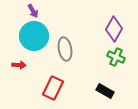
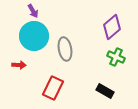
purple diamond: moved 2 px left, 2 px up; rotated 20 degrees clockwise
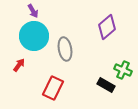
purple diamond: moved 5 px left
green cross: moved 7 px right, 13 px down
red arrow: rotated 56 degrees counterclockwise
black rectangle: moved 1 px right, 6 px up
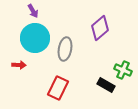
purple diamond: moved 7 px left, 1 px down
cyan circle: moved 1 px right, 2 px down
gray ellipse: rotated 20 degrees clockwise
red arrow: rotated 56 degrees clockwise
red rectangle: moved 5 px right
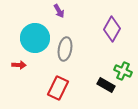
purple arrow: moved 26 px right
purple diamond: moved 12 px right, 1 px down; rotated 20 degrees counterclockwise
green cross: moved 1 px down
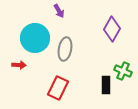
black rectangle: rotated 60 degrees clockwise
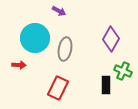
purple arrow: rotated 32 degrees counterclockwise
purple diamond: moved 1 px left, 10 px down
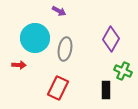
black rectangle: moved 5 px down
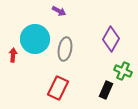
cyan circle: moved 1 px down
red arrow: moved 6 px left, 10 px up; rotated 88 degrees counterclockwise
black rectangle: rotated 24 degrees clockwise
